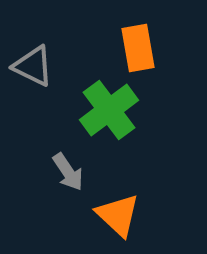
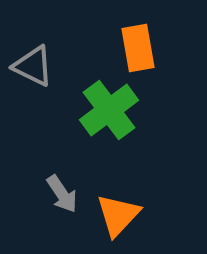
gray arrow: moved 6 px left, 22 px down
orange triangle: rotated 30 degrees clockwise
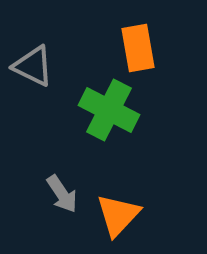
green cross: rotated 26 degrees counterclockwise
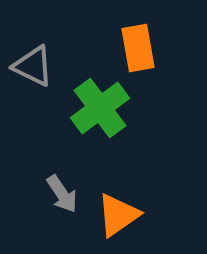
green cross: moved 9 px left, 2 px up; rotated 26 degrees clockwise
orange triangle: rotated 12 degrees clockwise
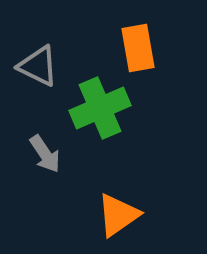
gray triangle: moved 5 px right
green cross: rotated 14 degrees clockwise
gray arrow: moved 17 px left, 40 px up
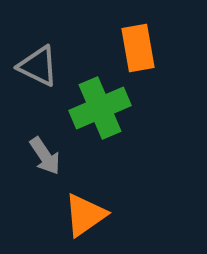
gray arrow: moved 2 px down
orange triangle: moved 33 px left
